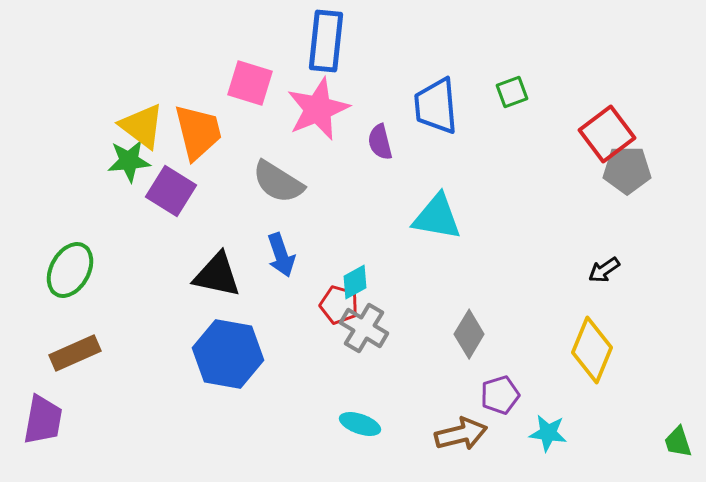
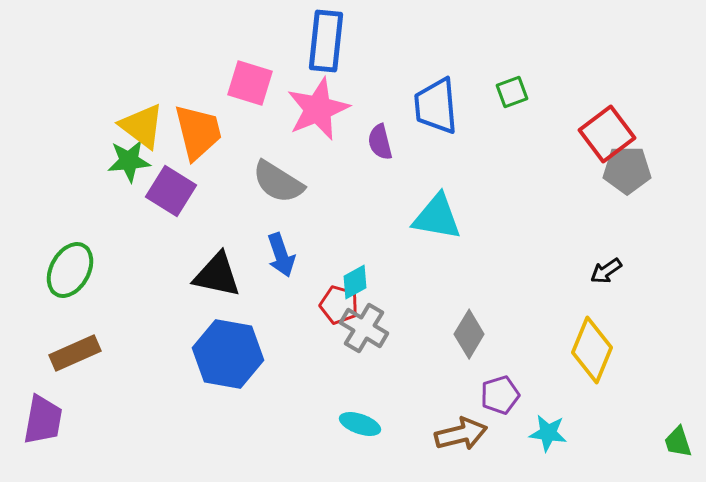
black arrow: moved 2 px right, 1 px down
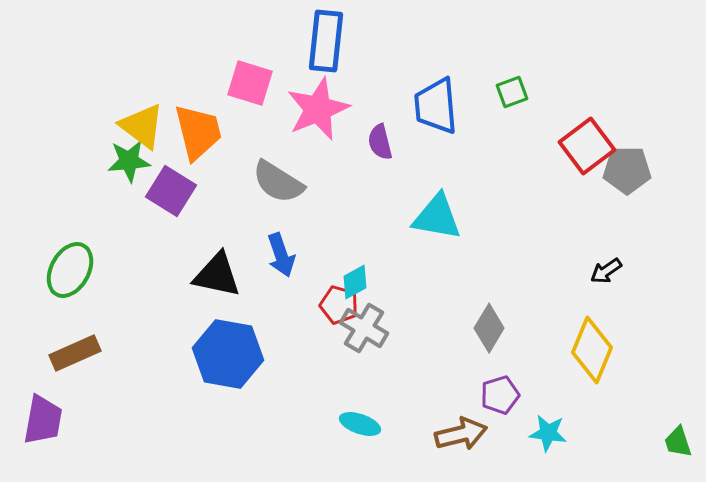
red square: moved 20 px left, 12 px down
gray diamond: moved 20 px right, 6 px up
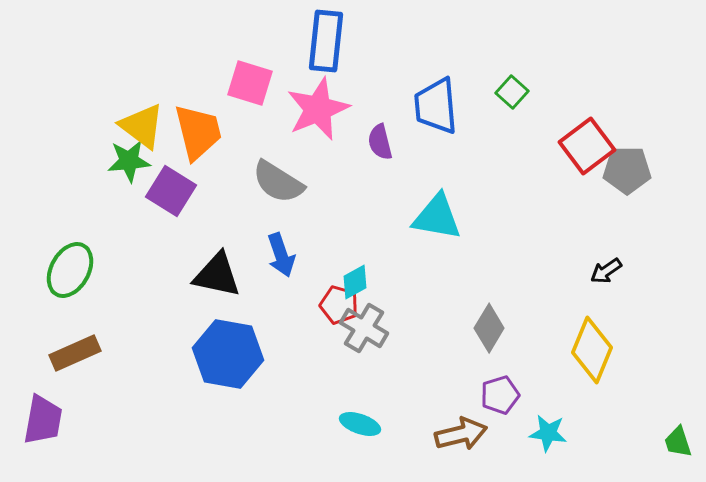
green square: rotated 28 degrees counterclockwise
